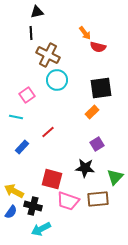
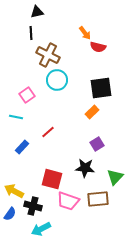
blue semicircle: moved 1 px left, 2 px down
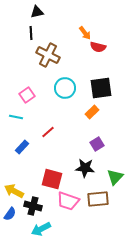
cyan circle: moved 8 px right, 8 px down
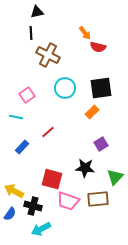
purple square: moved 4 px right
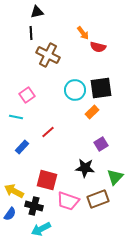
orange arrow: moved 2 px left
cyan circle: moved 10 px right, 2 px down
red square: moved 5 px left, 1 px down
brown rectangle: rotated 15 degrees counterclockwise
black cross: moved 1 px right
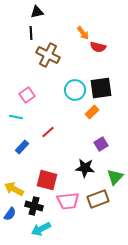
yellow arrow: moved 2 px up
pink trapezoid: rotated 25 degrees counterclockwise
